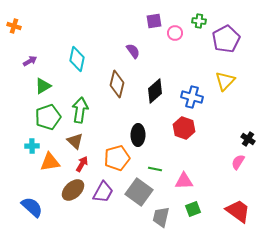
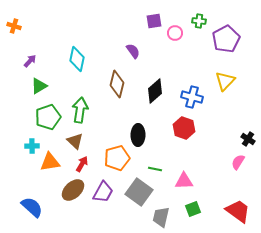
purple arrow: rotated 16 degrees counterclockwise
green triangle: moved 4 px left
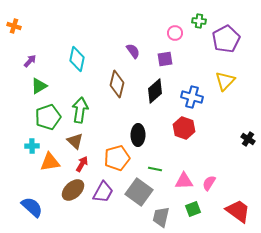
purple square: moved 11 px right, 38 px down
pink semicircle: moved 29 px left, 21 px down
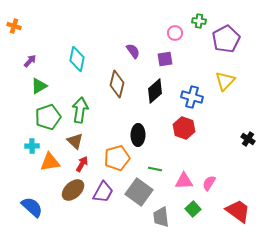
green square: rotated 21 degrees counterclockwise
gray trapezoid: rotated 20 degrees counterclockwise
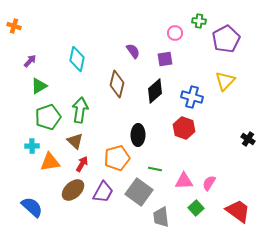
green square: moved 3 px right, 1 px up
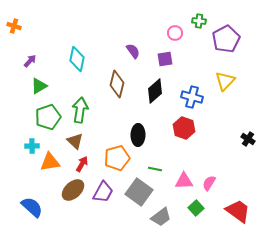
gray trapezoid: rotated 120 degrees counterclockwise
